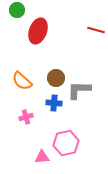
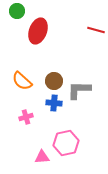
green circle: moved 1 px down
brown circle: moved 2 px left, 3 px down
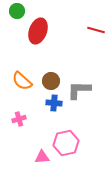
brown circle: moved 3 px left
pink cross: moved 7 px left, 2 px down
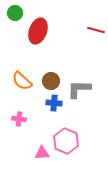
green circle: moved 2 px left, 2 px down
gray L-shape: moved 1 px up
pink cross: rotated 24 degrees clockwise
pink hexagon: moved 2 px up; rotated 25 degrees counterclockwise
pink triangle: moved 4 px up
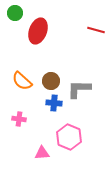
pink hexagon: moved 3 px right, 4 px up
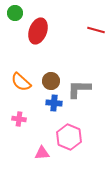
orange semicircle: moved 1 px left, 1 px down
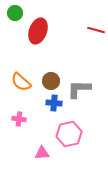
pink hexagon: moved 3 px up; rotated 25 degrees clockwise
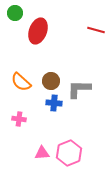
pink hexagon: moved 19 px down; rotated 10 degrees counterclockwise
